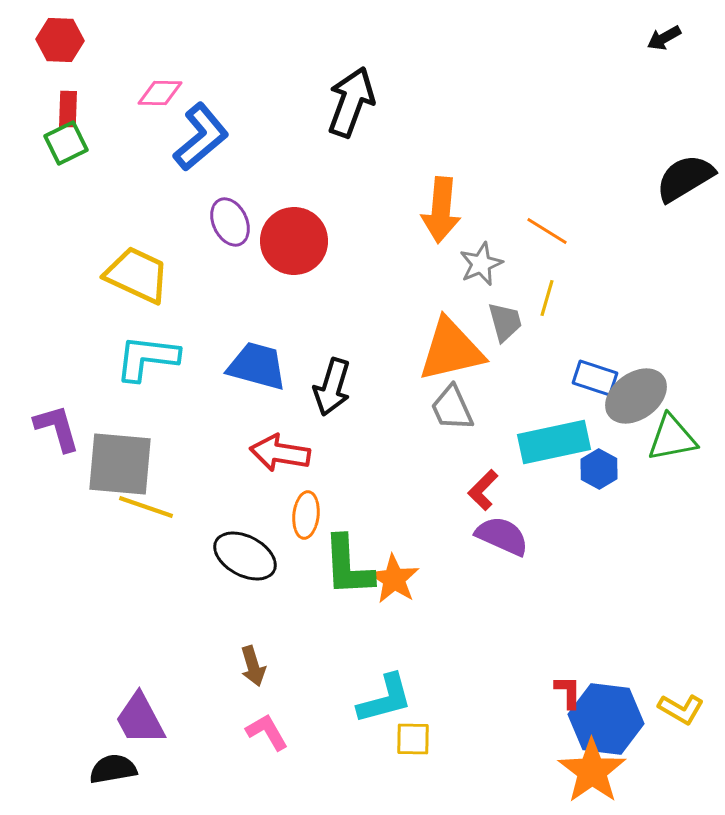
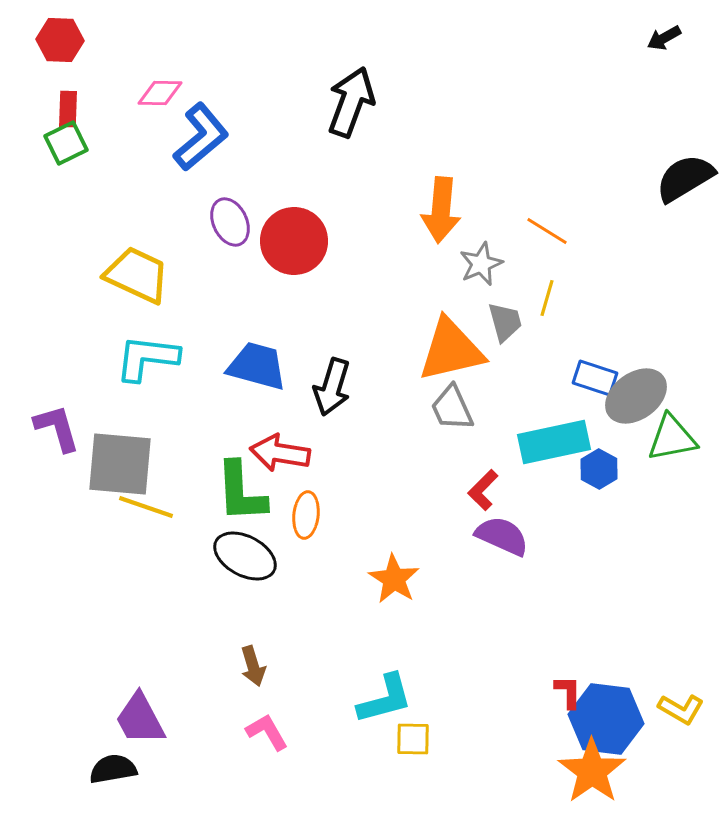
green L-shape at (348, 566): moved 107 px left, 74 px up
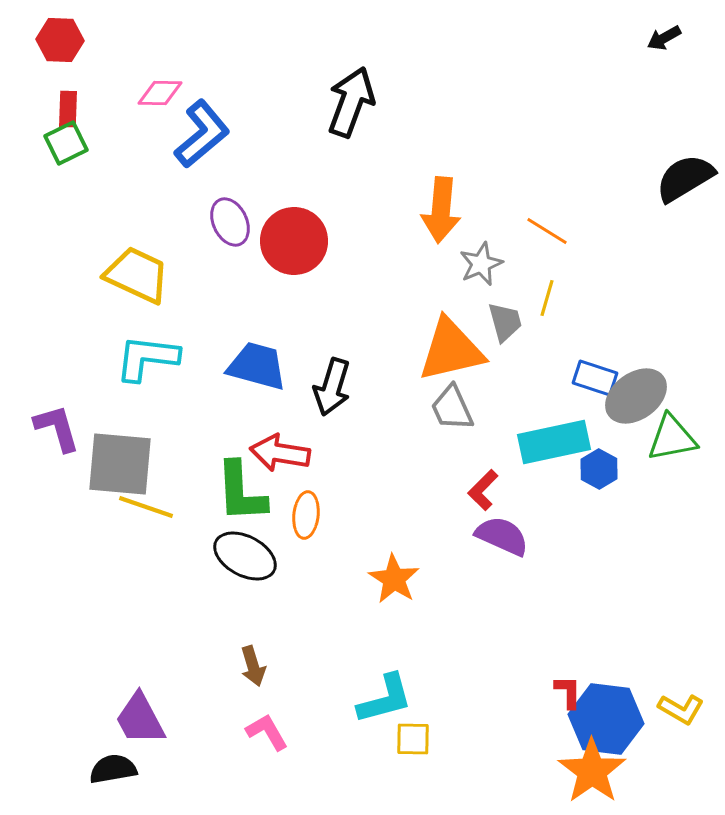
blue L-shape at (201, 137): moved 1 px right, 3 px up
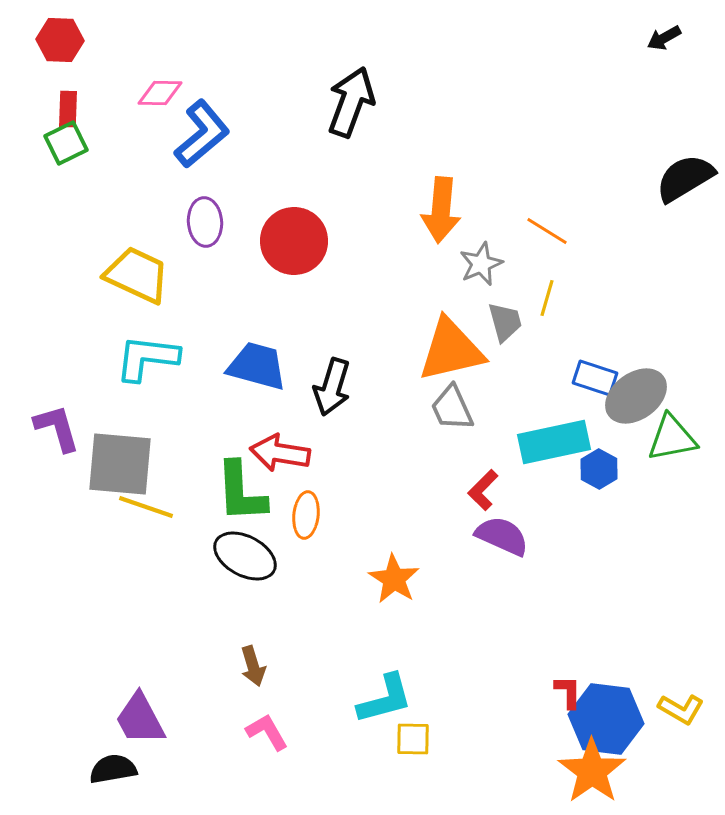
purple ellipse at (230, 222): moved 25 px left; rotated 21 degrees clockwise
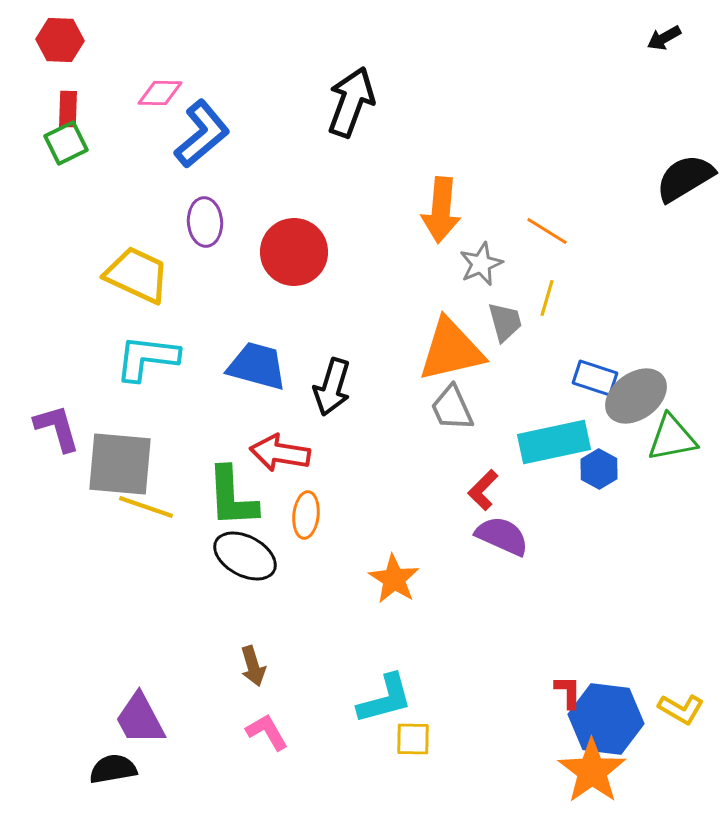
red circle at (294, 241): moved 11 px down
green L-shape at (241, 492): moved 9 px left, 5 px down
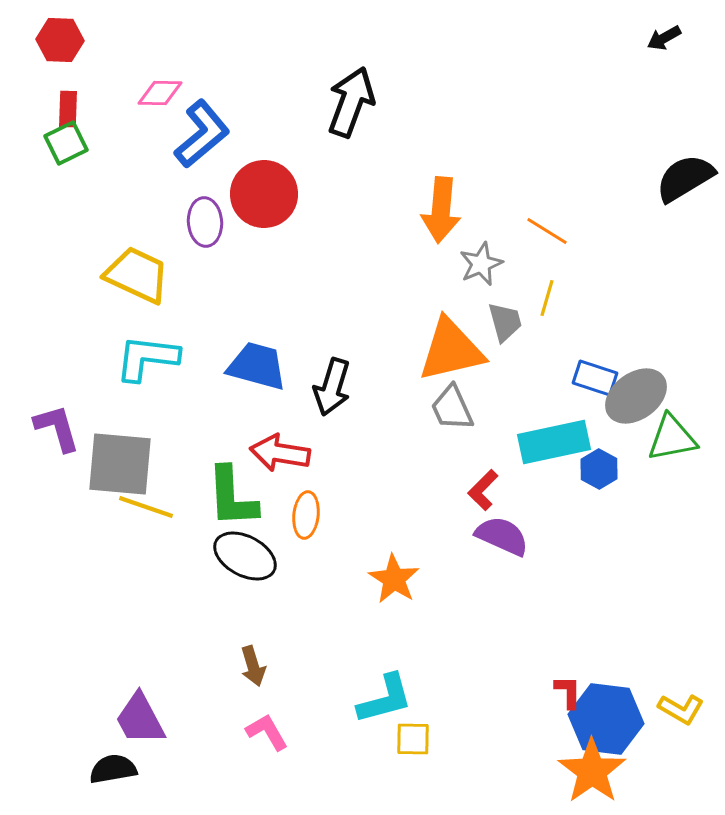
red circle at (294, 252): moved 30 px left, 58 px up
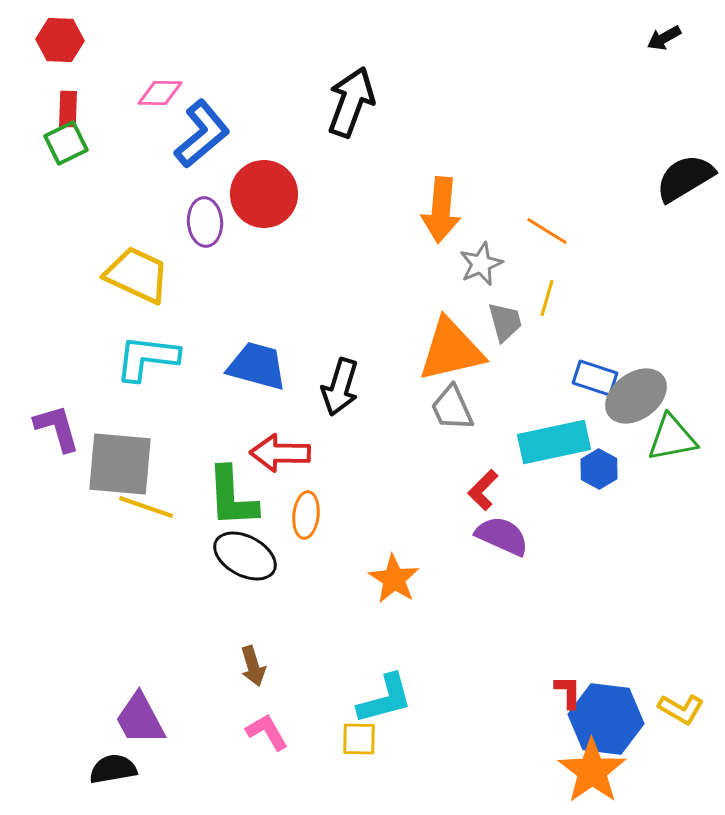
black arrow at (332, 387): moved 8 px right
red arrow at (280, 453): rotated 8 degrees counterclockwise
yellow square at (413, 739): moved 54 px left
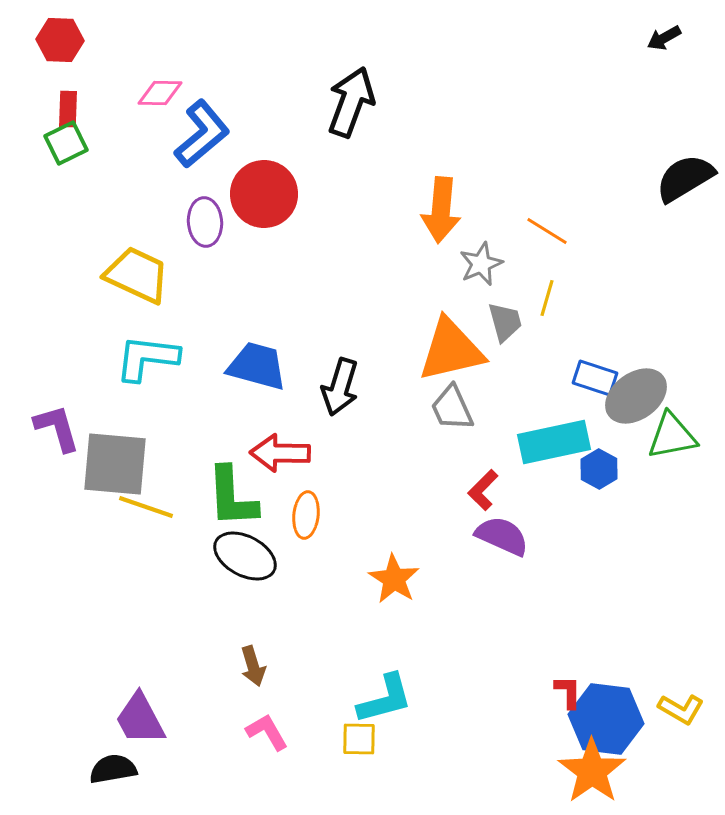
green triangle at (672, 438): moved 2 px up
gray square at (120, 464): moved 5 px left
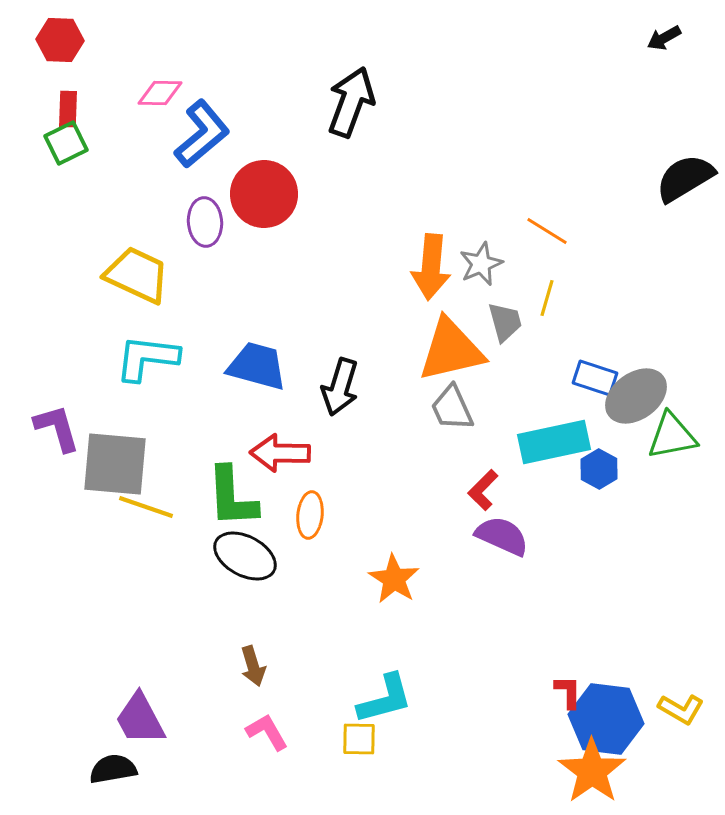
orange arrow at (441, 210): moved 10 px left, 57 px down
orange ellipse at (306, 515): moved 4 px right
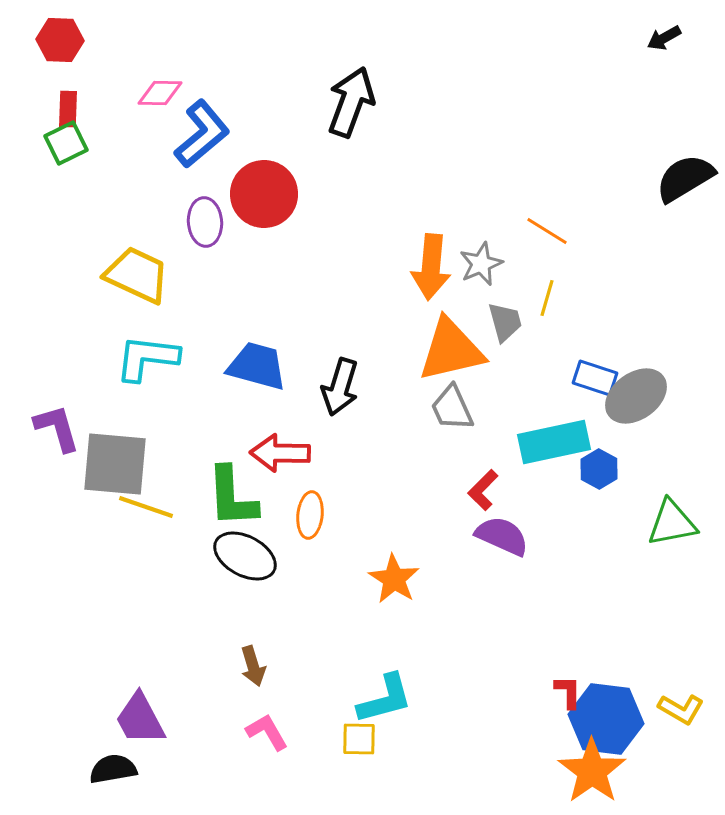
green triangle at (672, 436): moved 87 px down
